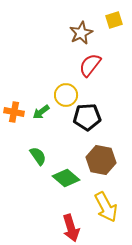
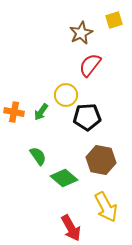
green arrow: rotated 18 degrees counterclockwise
green diamond: moved 2 px left
red arrow: rotated 12 degrees counterclockwise
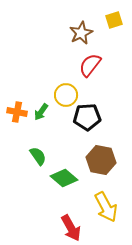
orange cross: moved 3 px right
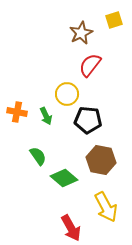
yellow circle: moved 1 px right, 1 px up
green arrow: moved 5 px right, 4 px down; rotated 60 degrees counterclockwise
black pentagon: moved 1 px right, 3 px down; rotated 8 degrees clockwise
